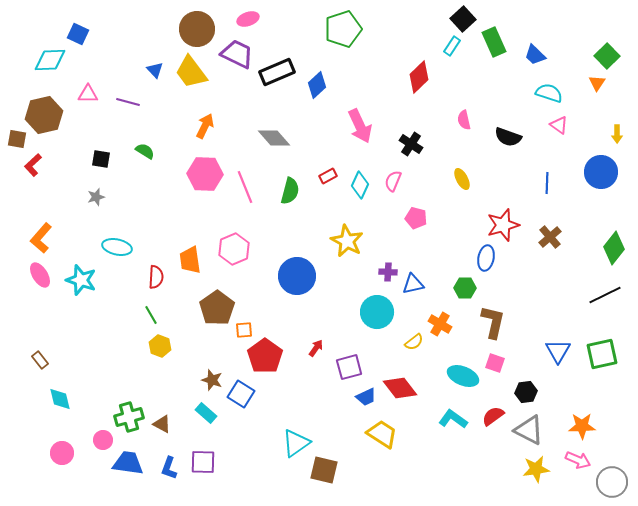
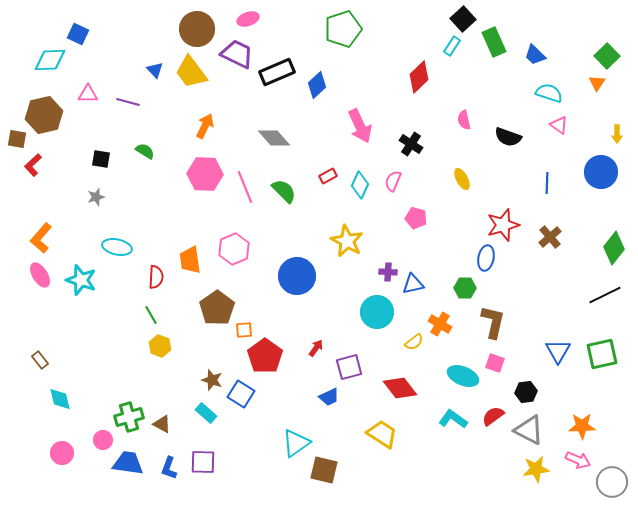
green semicircle at (290, 191): moved 6 px left; rotated 60 degrees counterclockwise
blue trapezoid at (366, 397): moved 37 px left
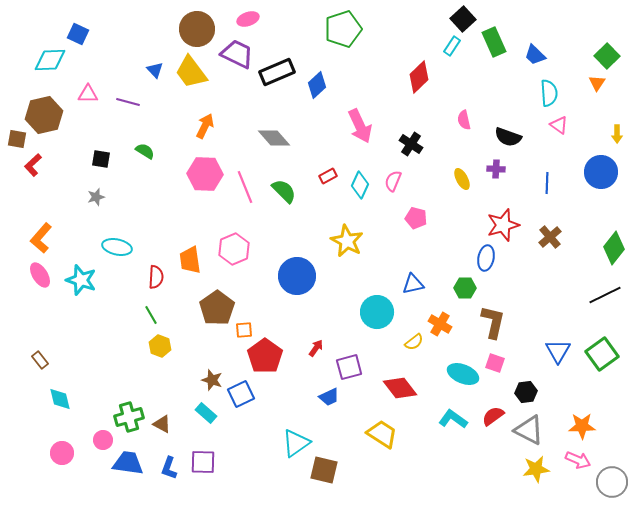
cyan semicircle at (549, 93): rotated 68 degrees clockwise
purple cross at (388, 272): moved 108 px right, 103 px up
green square at (602, 354): rotated 24 degrees counterclockwise
cyan ellipse at (463, 376): moved 2 px up
blue square at (241, 394): rotated 32 degrees clockwise
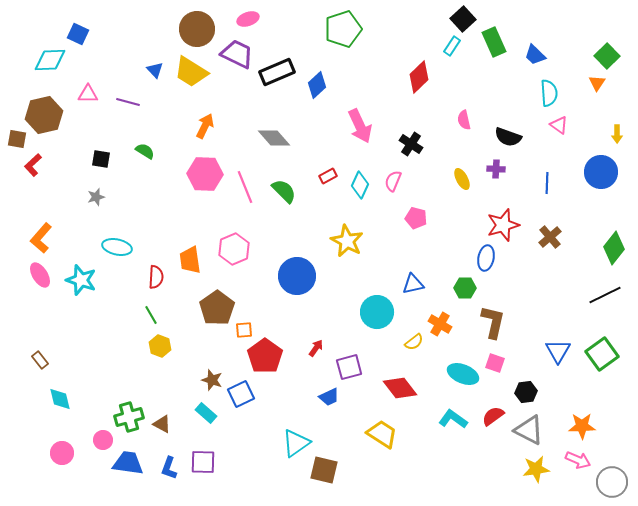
yellow trapezoid at (191, 72): rotated 21 degrees counterclockwise
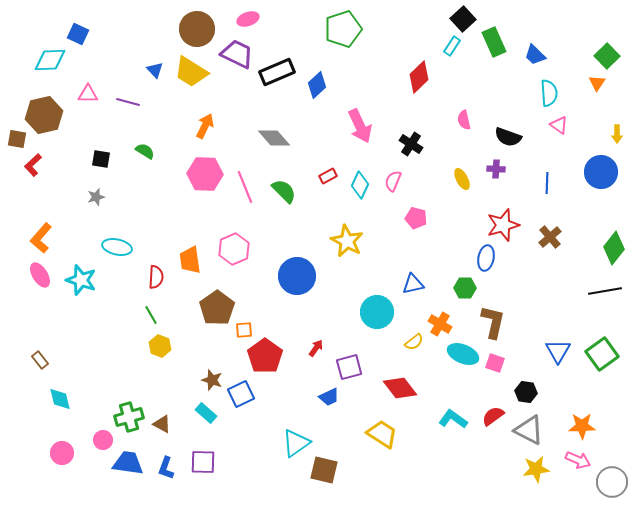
black line at (605, 295): moved 4 px up; rotated 16 degrees clockwise
cyan ellipse at (463, 374): moved 20 px up
black hexagon at (526, 392): rotated 15 degrees clockwise
blue L-shape at (169, 468): moved 3 px left
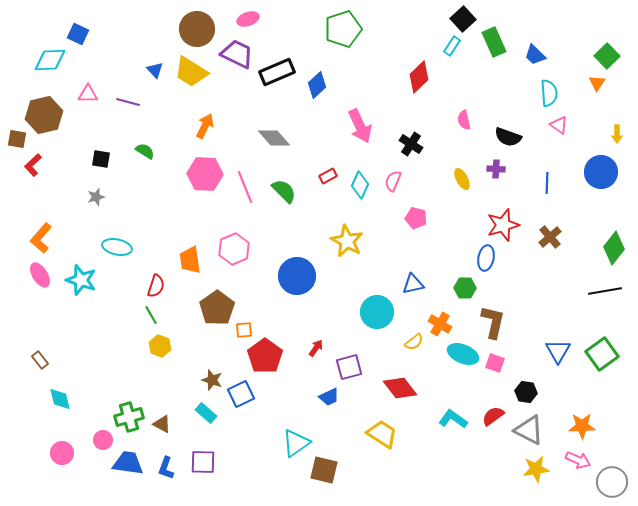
red semicircle at (156, 277): moved 9 px down; rotated 15 degrees clockwise
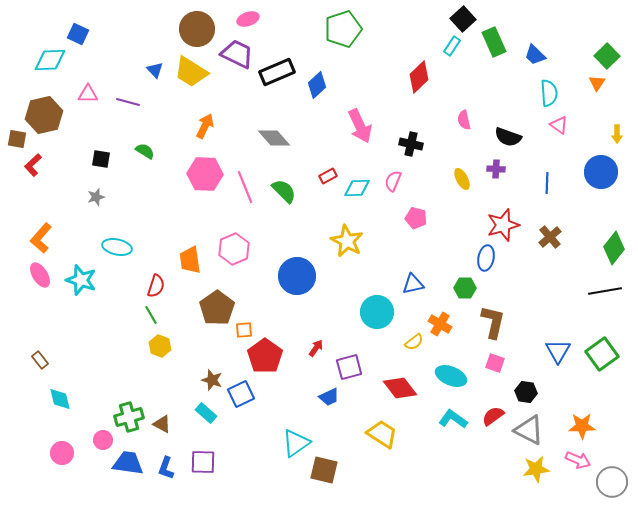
black cross at (411, 144): rotated 20 degrees counterclockwise
cyan diamond at (360, 185): moved 3 px left, 3 px down; rotated 64 degrees clockwise
cyan ellipse at (463, 354): moved 12 px left, 22 px down
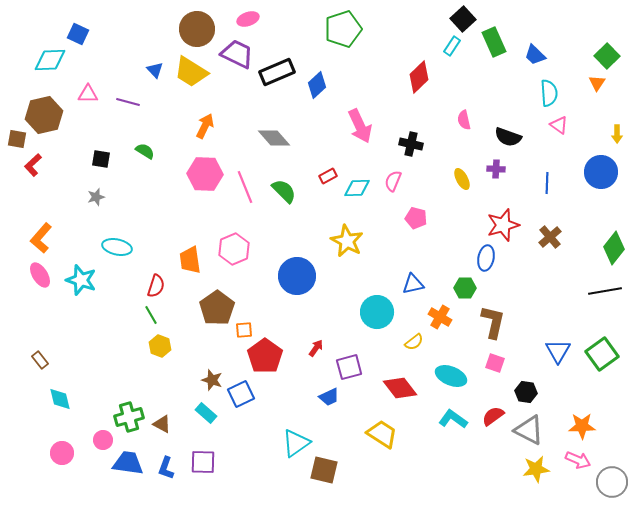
orange cross at (440, 324): moved 7 px up
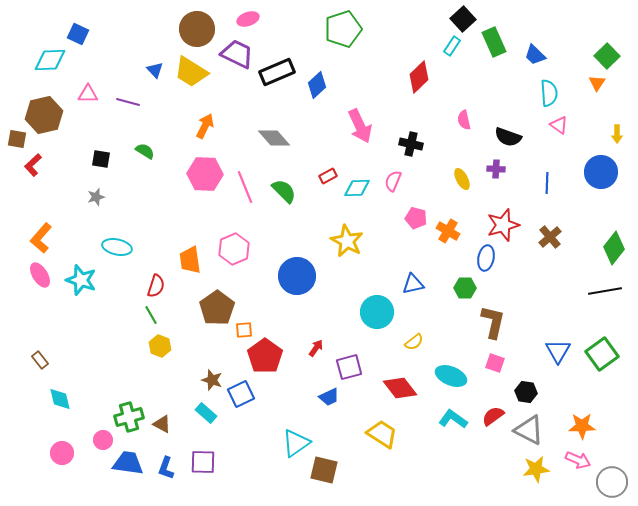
orange cross at (440, 317): moved 8 px right, 86 px up
